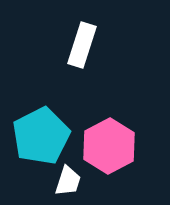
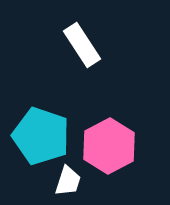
white rectangle: rotated 51 degrees counterclockwise
cyan pentagon: rotated 26 degrees counterclockwise
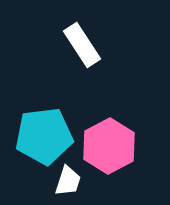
cyan pentagon: moved 3 px right; rotated 26 degrees counterclockwise
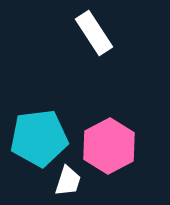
white rectangle: moved 12 px right, 12 px up
cyan pentagon: moved 5 px left, 2 px down
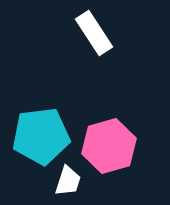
cyan pentagon: moved 2 px right, 2 px up
pink hexagon: rotated 12 degrees clockwise
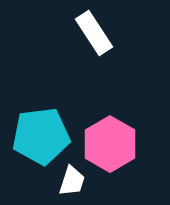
pink hexagon: moved 1 px right, 2 px up; rotated 14 degrees counterclockwise
white trapezoid: moved 4 px right
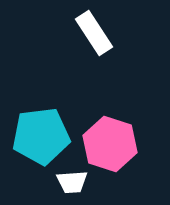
pink hexagon: rotated 12 degrees counterclockwise
white trapezoid: moved 1 px down; rotated 68 degrees clockwise
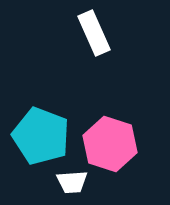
white rectangle: rotated 9 degrees clockwise
cyan pentagon: rotated 28 degrees clockwise
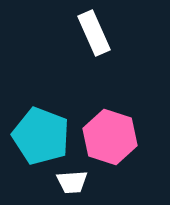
pink hexagon: moved 7 px up
